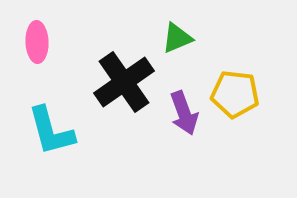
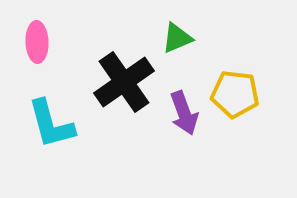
cyan L-shape: moved 7 px up
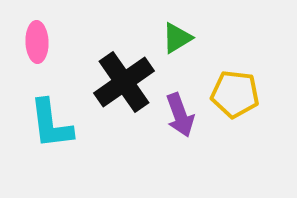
green triangle: rotated 8 degrees counterclockwise
purple arrow: moved 4 px left, 2 px down
cyan L-shape: rotated 8 degrees clockwise
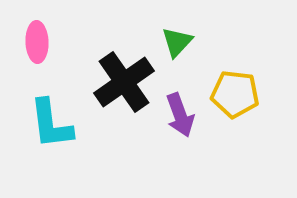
green triangle: moved 4 px down; rotated 16 degrees counterclockwise
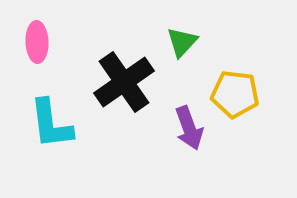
green triangle: moved 5 px right
purple arrow: moved 9 px right, 13 px down
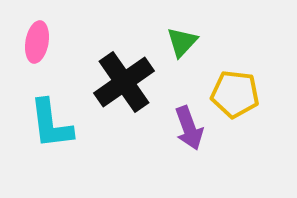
pink ellipse: rotated 12 degrees clockwise
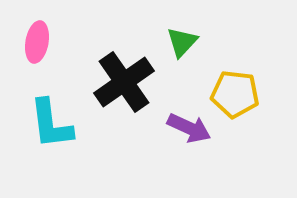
purple arrow: rotated 45 degrees counterclockwise
